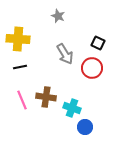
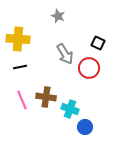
red circle: moved 3 px left
cyan cross: moved 2 px left, 1 px down
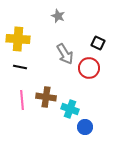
black line: rotated 24 degrees clockwise
pink line: rotated 18 degrees clockwise
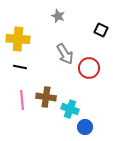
black square: moved 3 px right, 13 px up
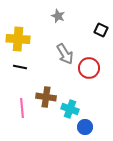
pink line: moved 8 px down
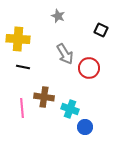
black line: moved 3 px right
brown cross: moved 2 px left
